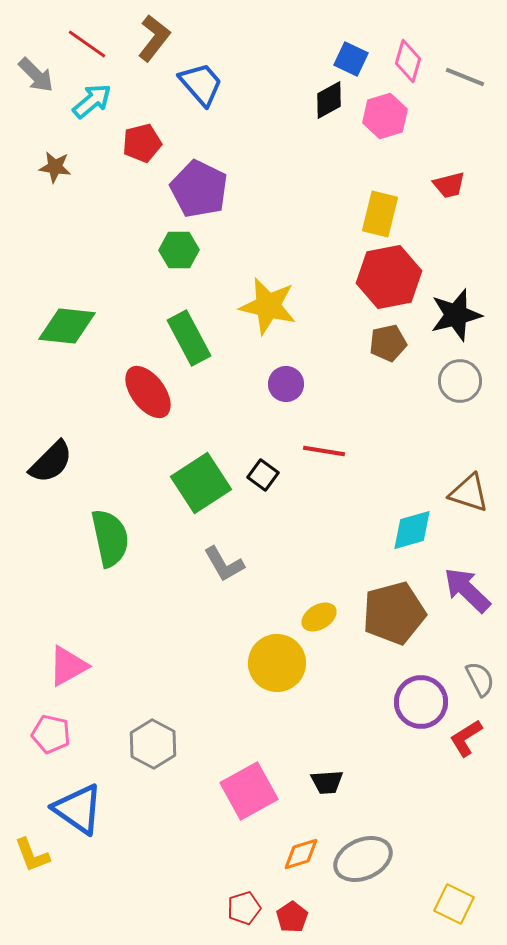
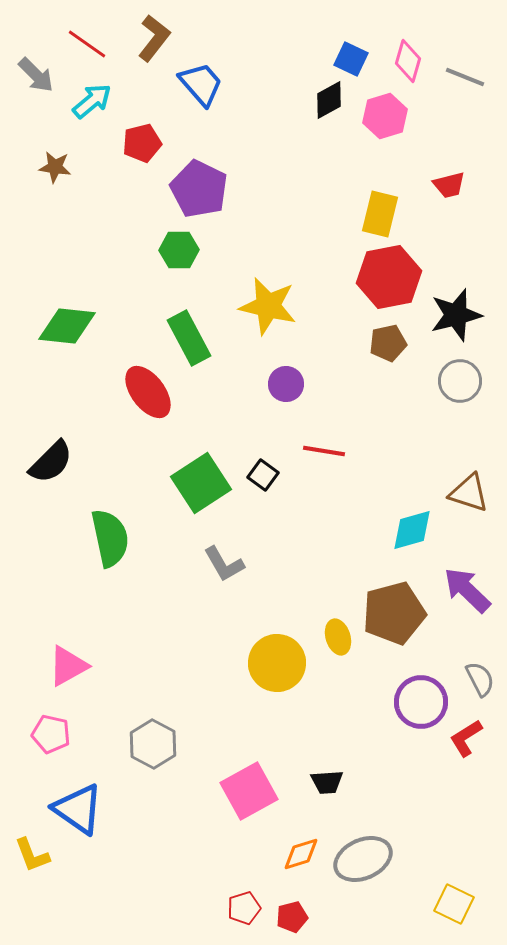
yellow ellipse at (319, 617): moved 19 px right, 20 px down; rotated 76 degrees counterclockwise
red pentagon at (292, 917): rotated 20 degrees clockwise
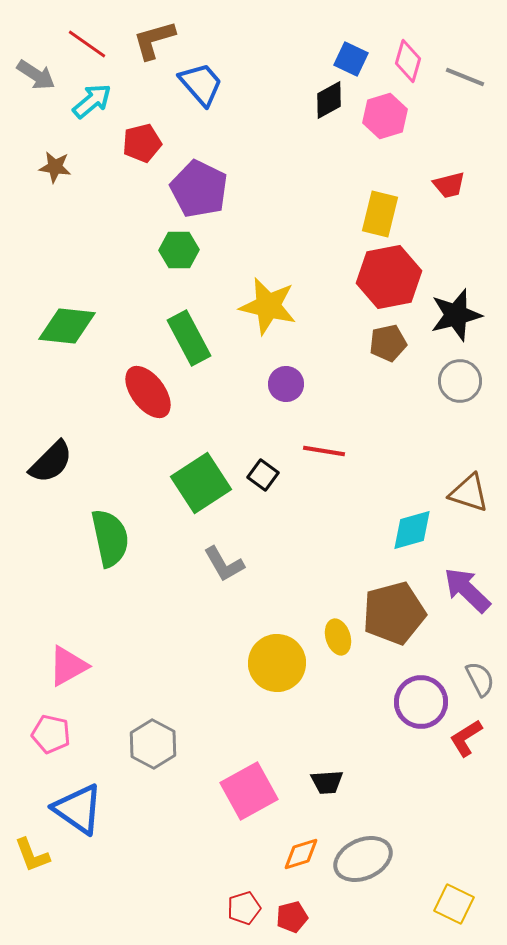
brown L-shape at (154, 38): moved 2 px down; rotated 144 degrees counterclockwise
gray arrow at (36, 75): rotated 12 degrees counterclockwise
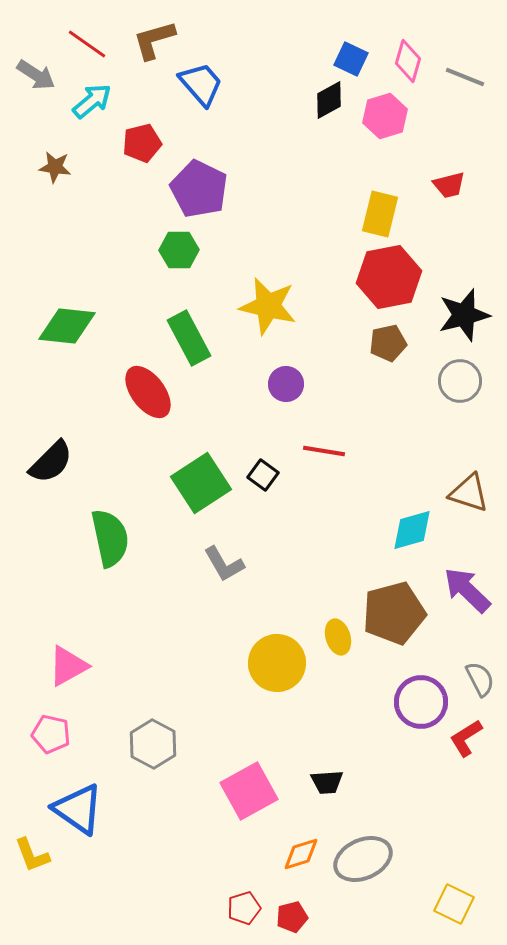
black star at (456, 315): moved 8 px right
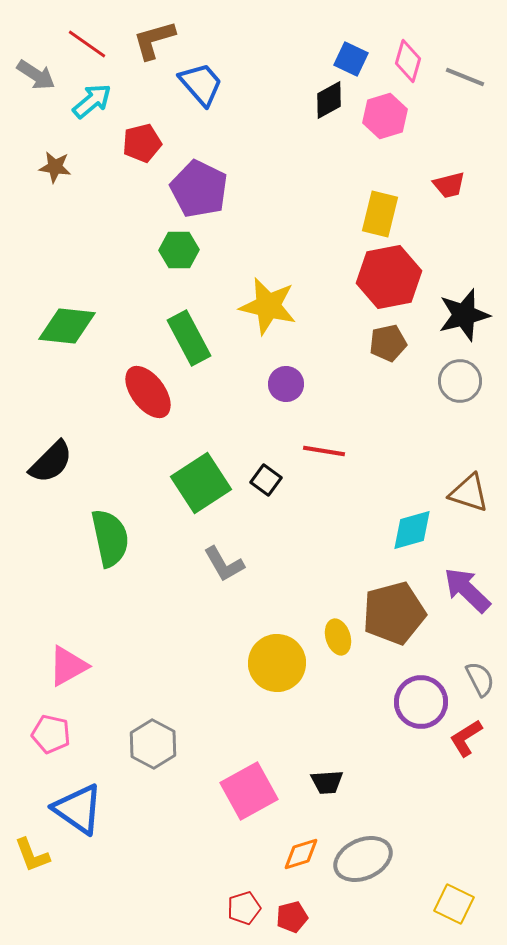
black square at (263, 475): moved 3 px right, 5 px down
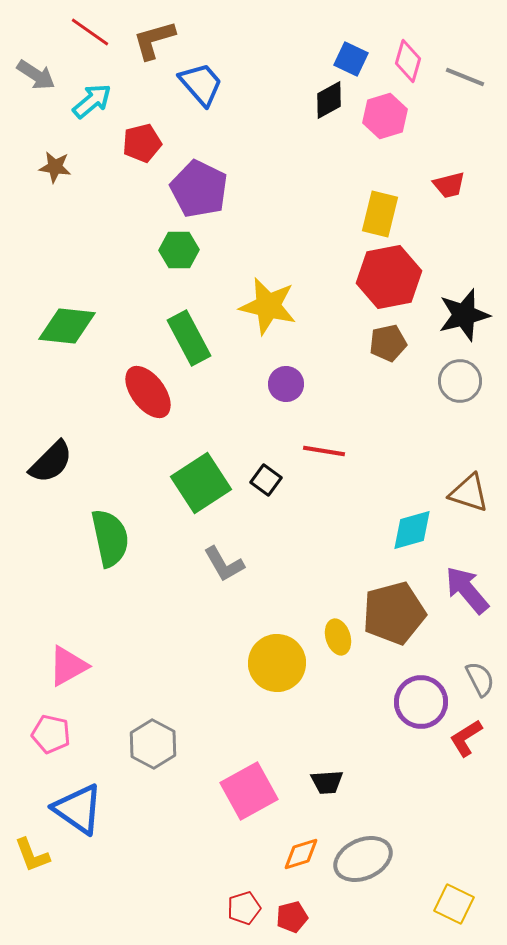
red line at (87, 44): moved 3 px right, 12 px up
purple arrow at (467, 590): rotated 6 degrees clockwise
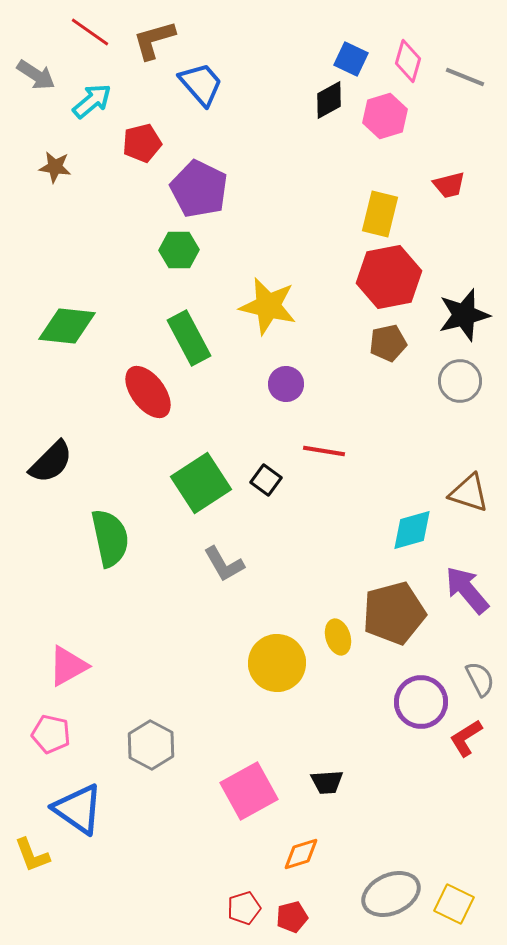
gray hexagon at (153, 744): moved 2 px left, 1 px down
gray ellipse at (363, 859): moved 28 px right, 35 px down
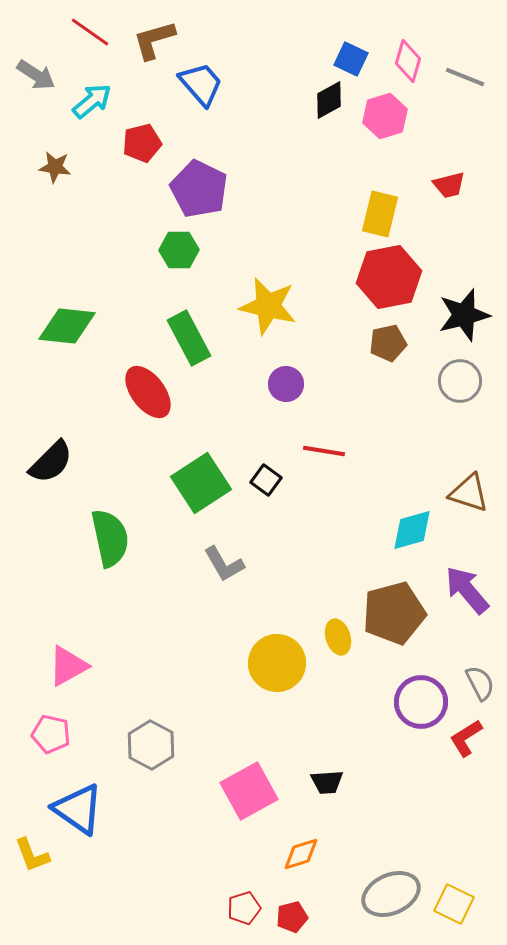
gray semicircle at (480, 679): moved 4 px down
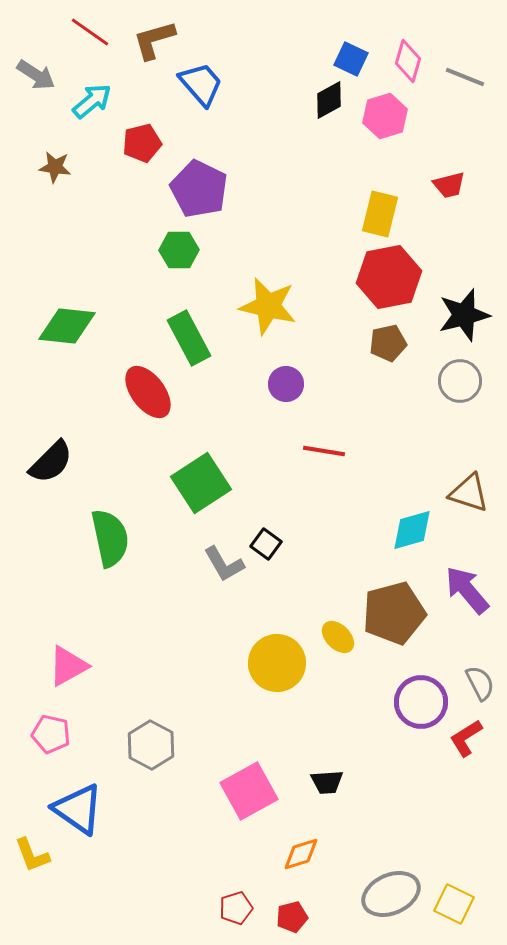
black square at (266, 480): moved 64 px down
yellow ellipse at (338, 637): rotated 28 degrees counterclockwise
red pentagon at (244, 908): moved 8 px left
